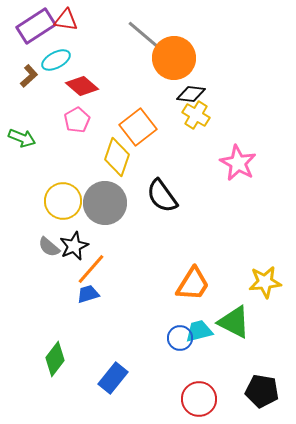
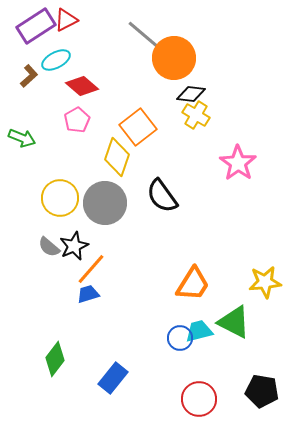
red triangle: rotated 35 degrees counterclockwise
pink star: rotated 6 degrees clockwise
yellow circle: moved 3 px left, 3 px up
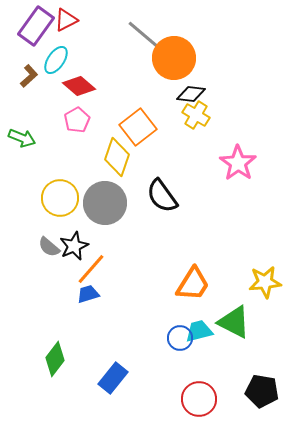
purple rectangle: rotated 21 degrees counterclockwise
cyan ellipse: rotated 28 degrees counterclockwise
red diamond: moved 3 px left
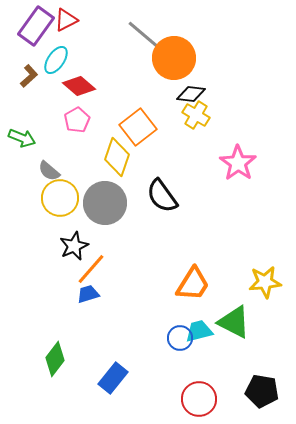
gray semicircle: moved 76 px up
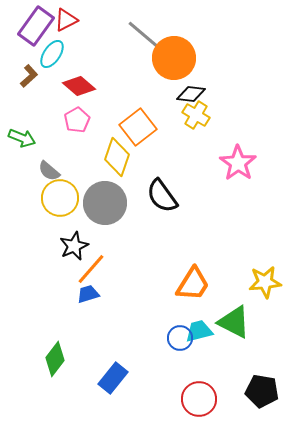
cyan ellipse: moved 4 px left, 6 px up
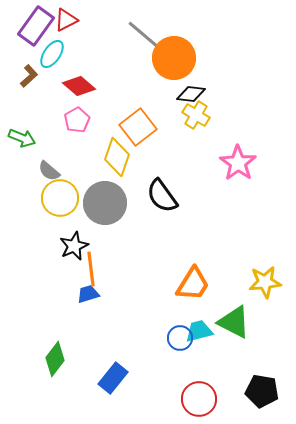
orange line: rotated 48 degrees counterclockwise
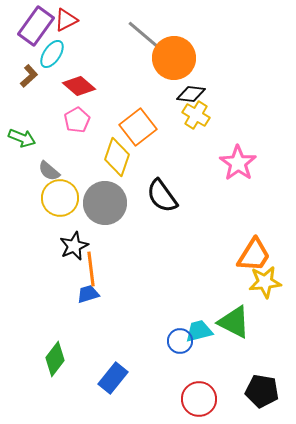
orange trapezoid: moved 61 px right, 29 px up
blue circle: moved 3 px down
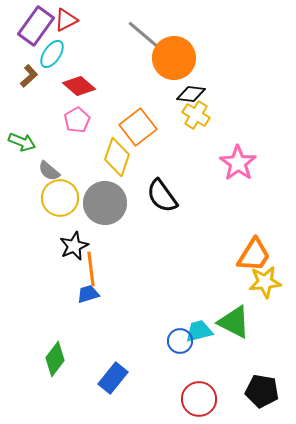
green arrow: moved 4 px down
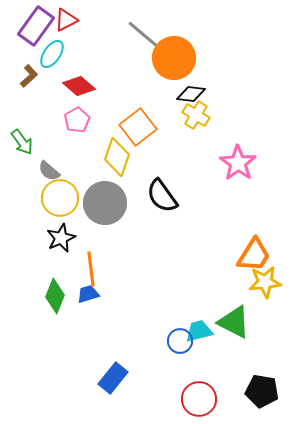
green arrow: rotated 32 degrees clockwise
black star: moved 13 px left, 8 px up
green diamond: moved 63 px up; rotated 16 degrees counterclockwise
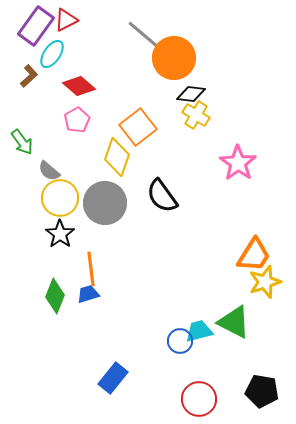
black star: moved 1 px left, 4 px up; rotated 12 degrees counterclockwise
yellow star: rotated 12 degrees counterclockwise
